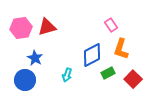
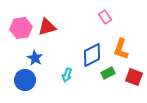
pink rectangle: moved 6 px left, 8 px up
red square: moved 1 px right, 2 px up; rotated 24 degrees counterclockwise
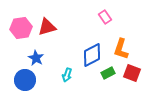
blue star: moved 1 px right
red square: moved 2 px left, 4 px up
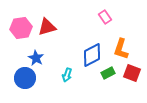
blue circle: moved 2 px up
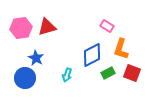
pink rectangle: moved 2 px right, 9 px down; rotated 24 degrees counterclockwise
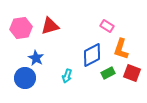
red triangle: moved 3 px right, 1 px up
cyan arrow: moved 1 px down
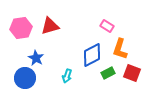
orange L-shape: moved 1 px left
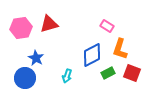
red triangle: moved 1 px left, 2 px up
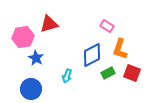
pink hexagon: moved 2 px right, 9 px down
blue circle: moved 6 px right, 11 px down
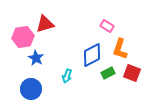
red triangle: moved 4 px left
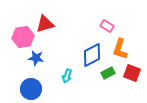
blue star: rotated 21 degrees counterclockwise
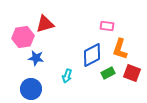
pink rectangle: rotated 24 degrees counterclockwise
